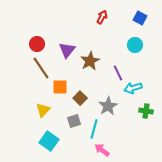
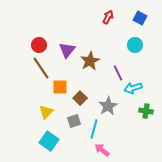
red arrow: moved 6 px right
red circle: moved 2 px right, 1 px down
yellow triangle: moved 3 px right, 2 px down
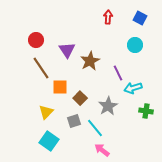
red arrow: rotated 24 degrees counterclockwise
red circle: moved 3 px left, 5 px up
purple triangle: rotated 12 degrees counterclockwise
cyan line: moved 1 px right, 1 px up; rotated 54 degrees counterclockwise
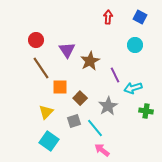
blue square: moved 1 px up
purple line: moved 3 px left, 2 px down
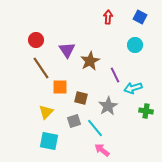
brown square: moved 1 px right; rotated 32 degrees counterclockwise
cyan square: rotated 24 degrees counterclockwise
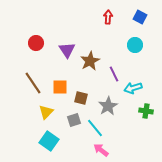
red circle: moved 3 px down
brown line: moved 8 px left, 15 px down
purple line: moved 1 px left, 1 px up
gray square: moved 1 px up
cyan square: rotated 24 degrees clockwise
pink arrow: moved 1 px left
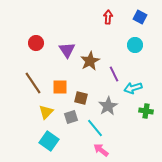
gray square: moved 3 px left, 3 px up
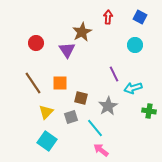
brown star: moved 8 px left, 29 px up
orange square: moved 4 px up
green cross: moved 3 px right
cyan square: moved 2 px left
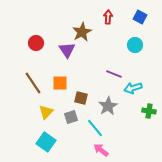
purple line: rotated 42 degrees counterclockwise
cyan square: moved 1 px left, 1 px down
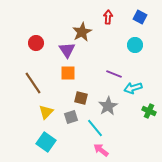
orange square: moved 8 px right, 10 px up
green cross: rotated 16 degrees clockwise
